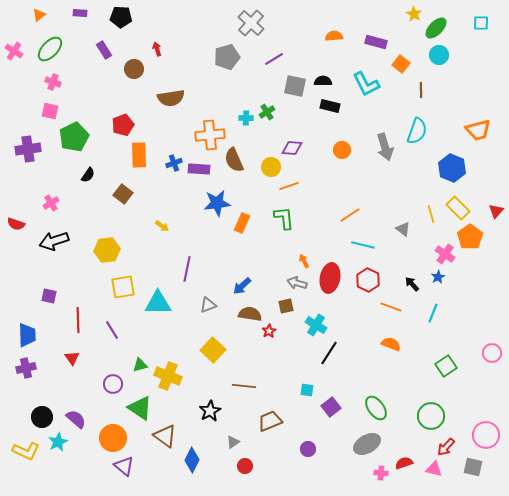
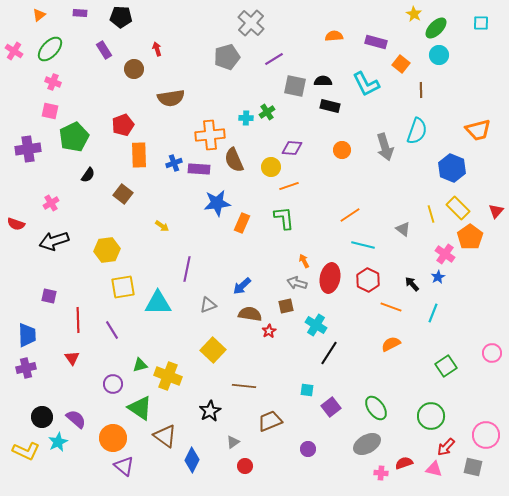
orange semicircle at (391, 344): rotated 48 degrees counterclockwise
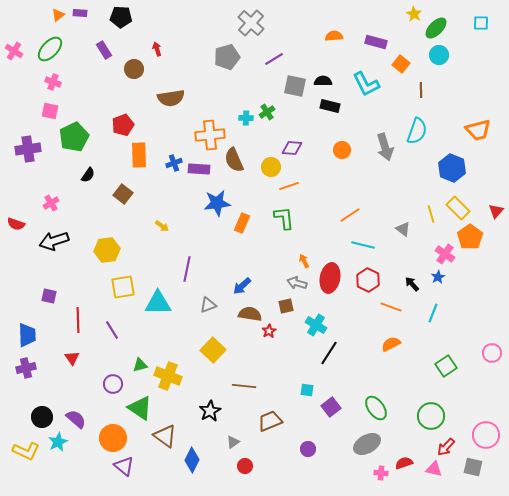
orange triangle at (39, 15): moved 19 px right
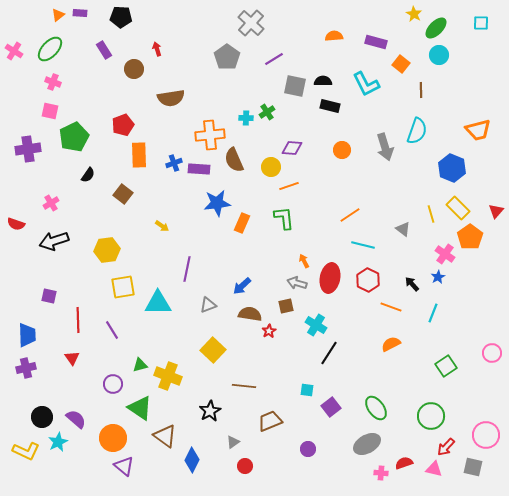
gray pentagon at (227, 57): rotated 20 degrees counterclockwise
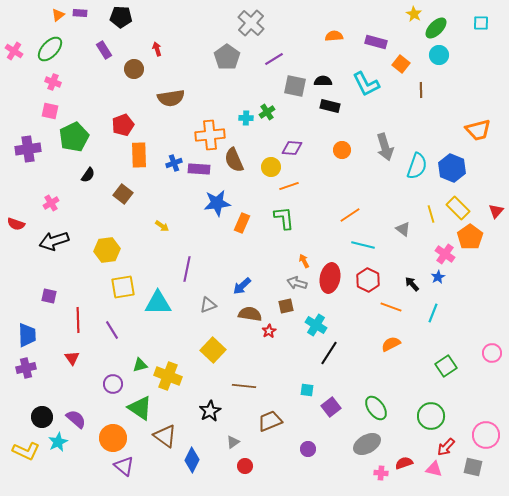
cyan semicircle at (417, 131): moved 35 px down
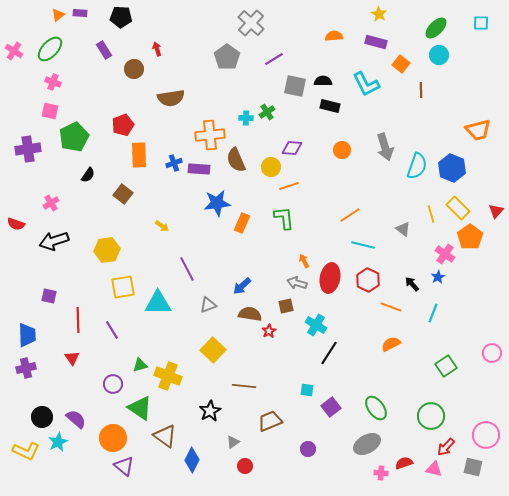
yellow star at (414, 14): moved 35 px left
brown semicircle at (234, 160): moved 2 px right
purple line at (187, 269): rotated 40 degrees counterclockwise
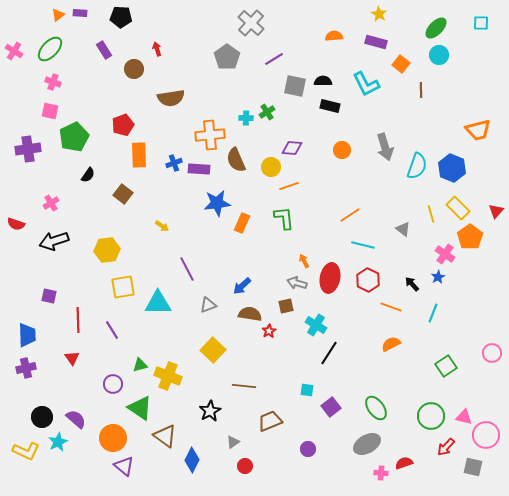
pink triangle at (434, 469): moved 30 px right, 52 px up
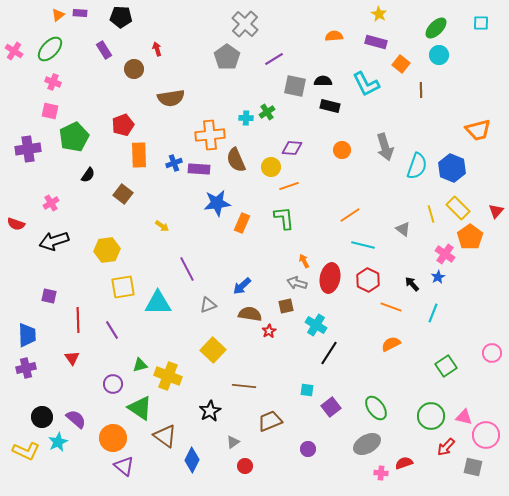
gray cross at (251, 23): moved 6 px left, 1 px down
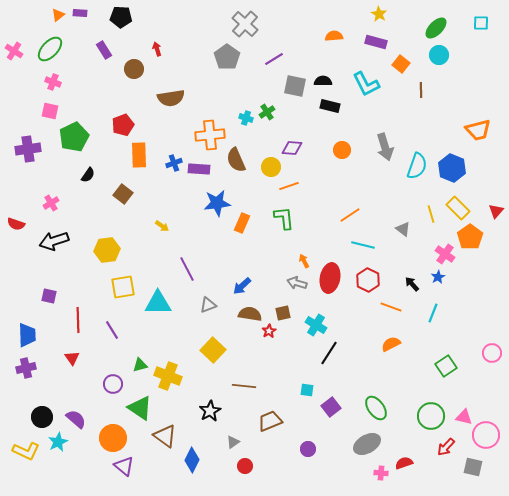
cyan cross at (246, 118): rotated 16 degrees clockwise
brown square at (286, 306): moved 3 px left, 7 px down
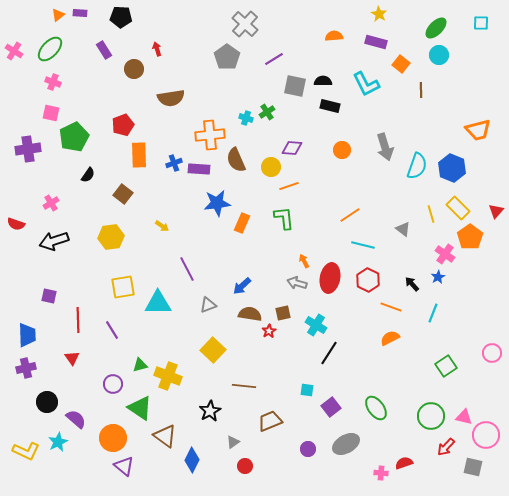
pink square at (50, 111): moved 1 px right, 2 px down
yellow hexagon at (107, 250): moved 4 px right, 13 px up
orange semicircle at (391, 344): moved 1 px left, 6 px up
black circle at (42, 417): moved 5 px right, 15 px up
gray ellipse at (367, 444): moved 21 px left
